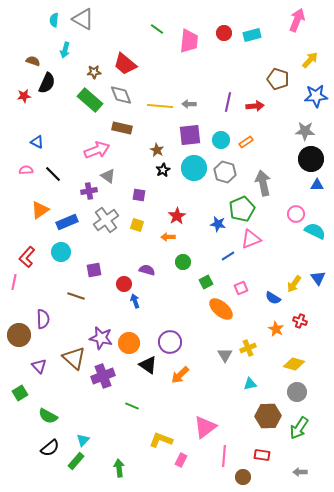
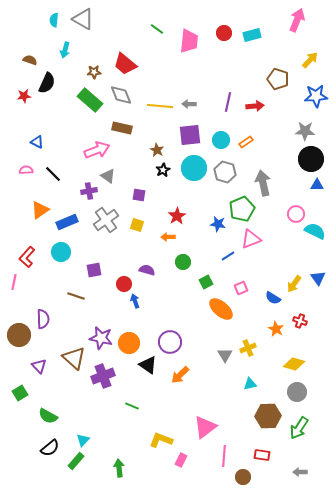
brown semicircle at (33, 61): moved 3 px left, 1 px up
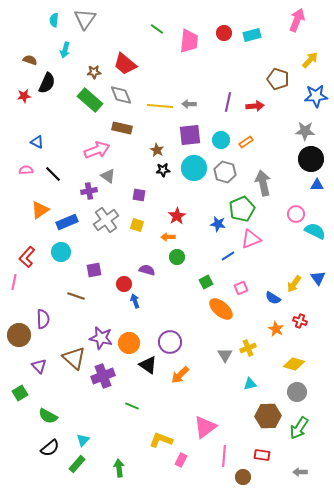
gray triangle at (83, 19): moved 2 px right; rotated 35 degrees clockwise
black star at (163, 170): rotated 24 degrees clockwise
green circle at (183, 262): moved 6 px left, 5 px up
green rectangle at (76, 461): moved 1 px right, 3 px down
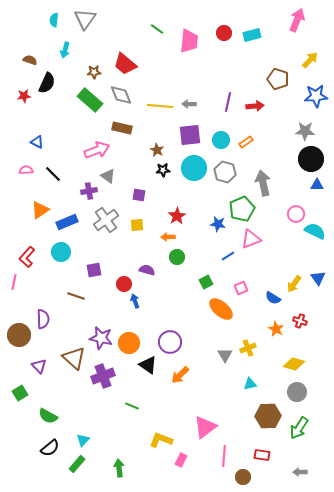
yellow square at (137, 225): rotated 24 degrees counterclockwise
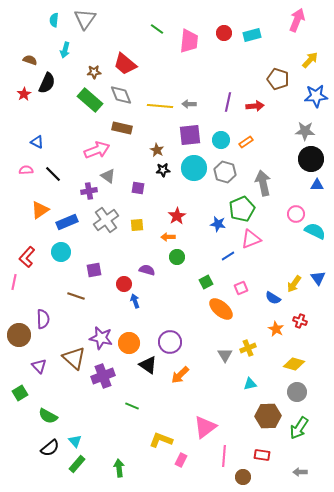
red star at (24, 96): moved 2 px up; rotated 24 degrees counterclockwise
purple square at (139, 195): moved 1 px left, 7 px up
cyan triangle at (83, 440): moved 8 px left, 1 px down; rotated 24 degrees counterclockwise
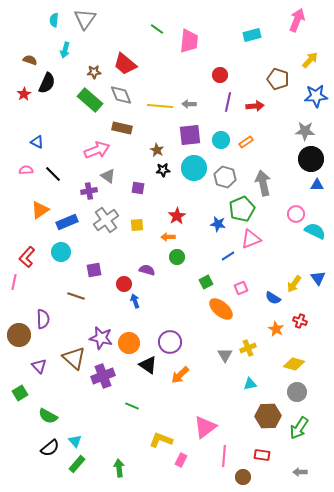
red circle at (224, 33): moved 4 px left, 42 px down
gray hexagon at (225, 172): moved 5 px down
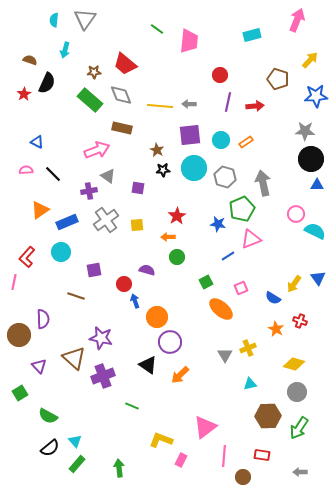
orange circle at (129, 343): moved 28 px right, 26 px up
